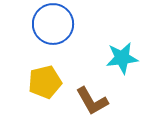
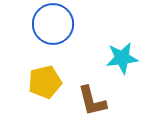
brown L-shape: rotated 16 degrees clockwise
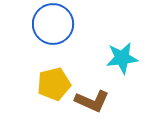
yellow pentagon: moved 9 px right, 2 px down
brown L-shape: rotated 52 degrees counterclockwise
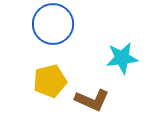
yellow pentagon: moved 4 px left, 3 px up
brown L-shape: moved 1 px up
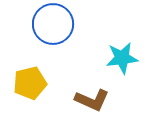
yellow pentagon: moved 20 px left, 2 px down
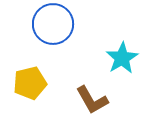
cyan star: rotated 24 degrees counterclockwise
brown L-shape: rotated 36 degrees clockwise
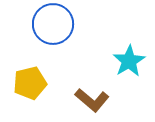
cyan star: moved 7 px right, 3 px down
brown L-shape: rotated 20 degrees counterclockwise
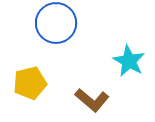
blue circle: moved 3 px right, 1 px up
cyan star: rotated 12 degrees counterclockwise
